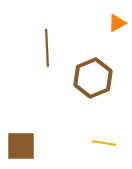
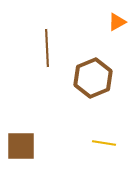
orange triangle: moved 1 px up
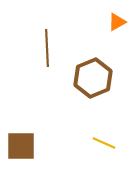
yellow line: rotated 15 degrees clockwise
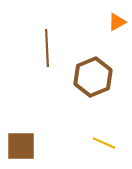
brown hexagon: moved 1 px up
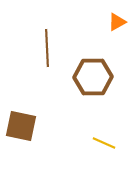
brown hexagon: rotated 21 degrees clockwise
brown square: moved 20 px up; rotated 12 degrees clockwise
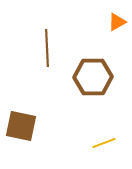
yellow line: rotated 45 degrees counterclockwise
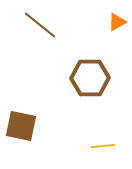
brown line: moved 7 px left, 23 px up; rotated 48 degrees counterclockwise
brown hexagon: moved 3 px left, 1 px down
yellow line: moved 1 px left, 3 px down; rotated 15 degrees clockwise
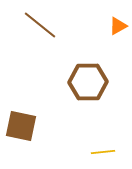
orange triangle: moved 1 px right, 4 px down
brown hexagon: moved 2 px left, 4 px down
yellow line: moved 6 px down
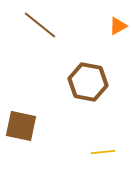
brown hexagon: rotated 12 degrees clockwise
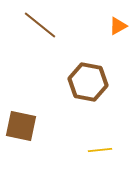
yellow line: moved 3 px left, 2 px up
